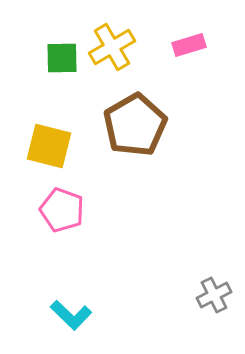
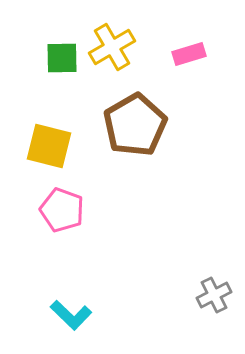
pink rectangle: moved 9 px down
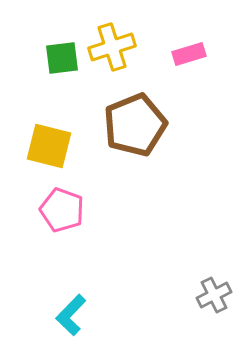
yellow cross: rotated 12 degrees clockwise
green square: rotated 6 degrees counterclockwise
brown pentagon: rotated 8 degrees clockwise
cyan L-shape: rotated 90 degrees clockwise
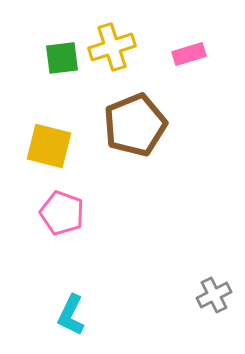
pink pentagon: moved 3 px down
cyan L-shape: rotated 18 degrees counterclockwise
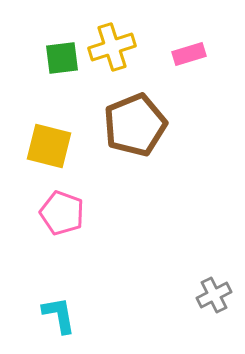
cyan L-shape: moved 12 px left; rotated 144 degrees clockwise
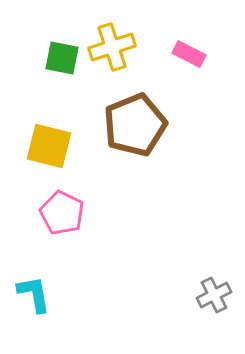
pink rectangle: rotated 44 degrees clockwise
green square: rotated 18 degrees clockwise
pink pentagon: rotated 6 degrees clockwise
cyan L-shape: moved 25 px left, 21 px up
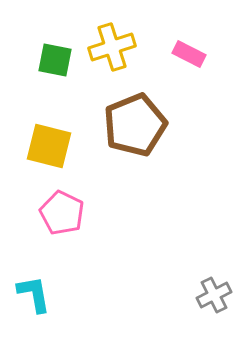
green square: moved 7 px left, 2 px down
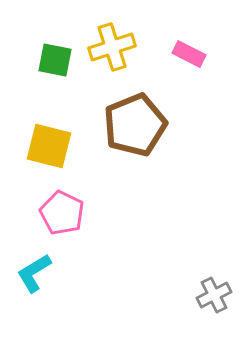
cyan L-shape: moved 21 px up; rotated 111 degrees counterclockwise
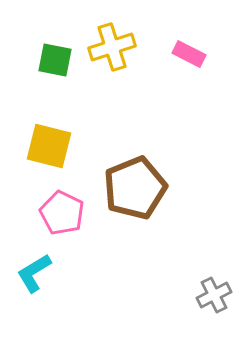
brown pentagon: moved 63 px down
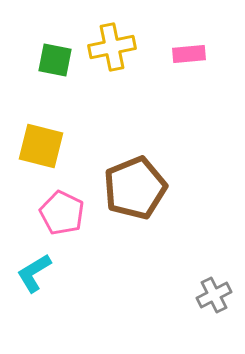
yellow cross: rotated 6 degrees clockwise
pink rectangle: rotated 32 degrees counterclockwise
yellow square: moved 8 px left
